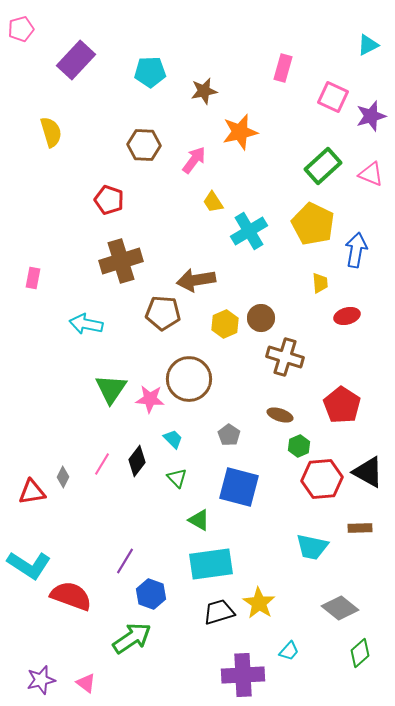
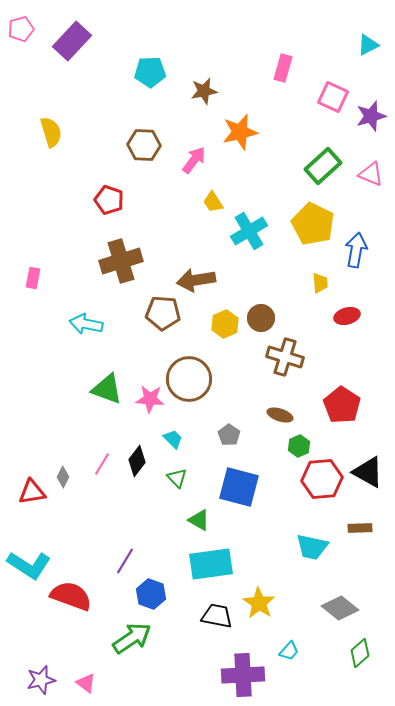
purple rectangle at (76, 60): moved 4 px left, 19 px up
green triangle at (111, 389): moved 4 px left; rotated 44 degrees counterclockwise
black trapezoid at (219, 612): moved 2 px left, 4 px down; rotated 28 degrees clockwise
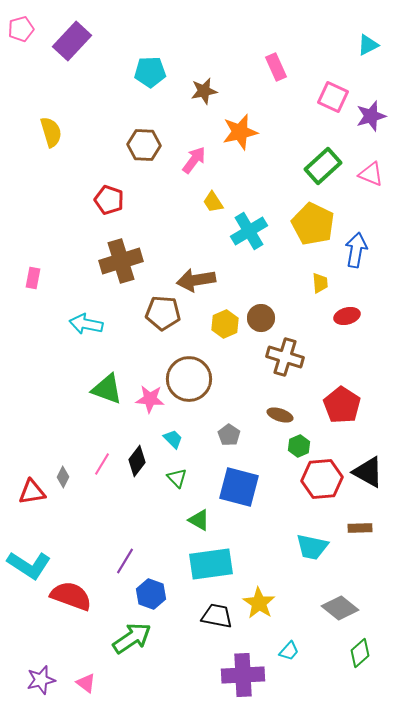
pink rectangle at (283, 68): moved 7 px left, 1 px up; rotated 40 degrees counterclockwise
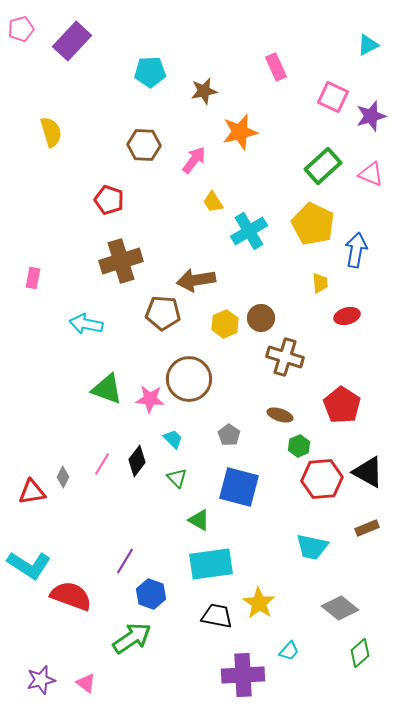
brown rectangle at (360, 528): moved 7 px right; rotated 20 degrees counterclockwise
